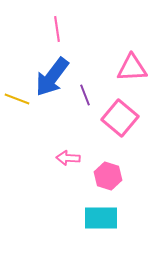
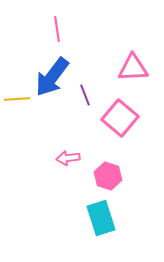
pink triangle: moved 1 px right
yellow line: rotated 25 degrees counterclockwise
pink arrow: rotated 10 degrees counterclockwise
cyan rectangle: rotated 72 degrees clockwise
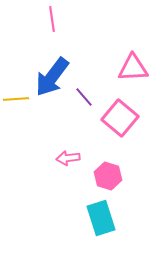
pink line: moved 5 px left, 10 px up
purple line: moved 1 px left, 2 px down; rotated 20 degrees counterclockwise
yellow line: moved 1 px left
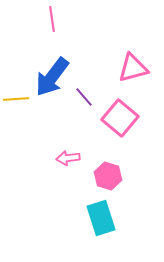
pink triangle: rotated 12 degrees counterclockwise
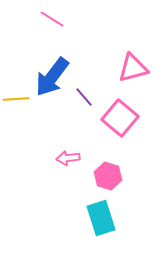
pink line: rotated 50 degrees counterclockwise
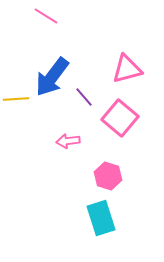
pink line: moved 6 px left, 3 px up
pink triangle: moved 6 px left, 1 px down
pink arrow: moved 17 px up
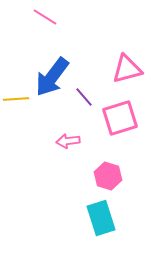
pink line: moved 1 px left, 1 px down
pink square: rotated 33 degrees clockwise
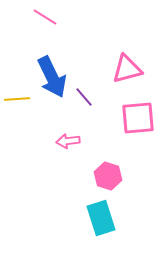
blue arrow: rotated 63 degrees counterclockwise
yellow line: moved 1 px right
pink square: moved 18 px right; rotated 12 degrees clockwise
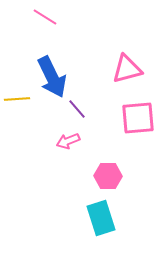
purple line: moved 7 px left, 12 px down
pink arrow: rotated 15 degrees counterclockwise
pink hexagon: rotated 16 degrees counterclockwise
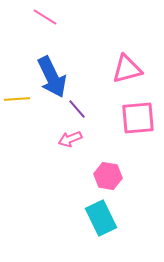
pink arrow: moved 2 px right, 2 px up
pink hexagon: rotated 8 degrees clockwise
cyan rectangle: rotated 8 degrees counterclockwise
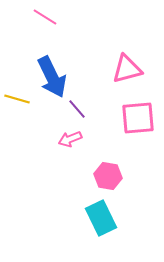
yellow line: rotated 20 degrees clockwise
